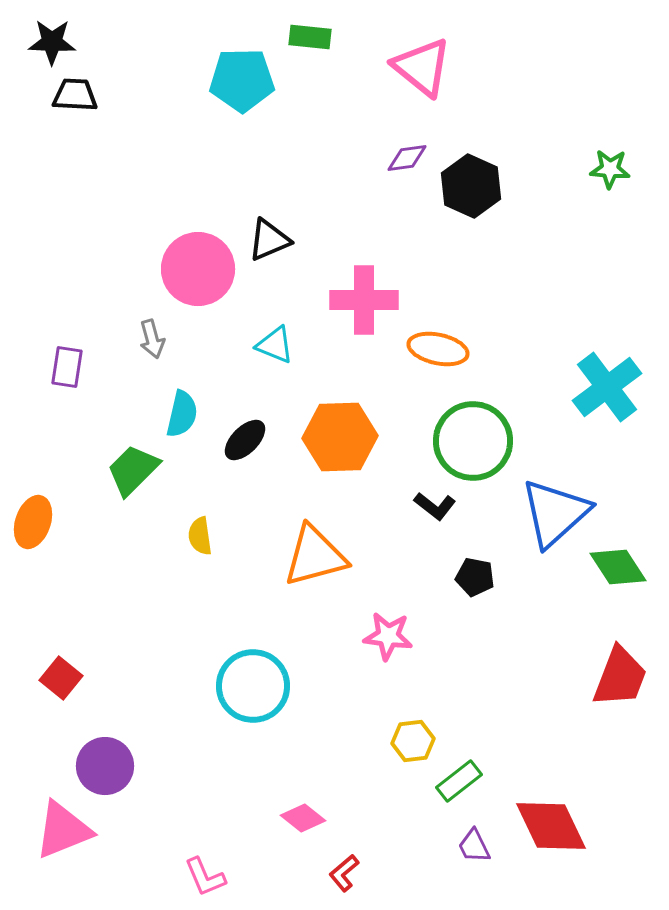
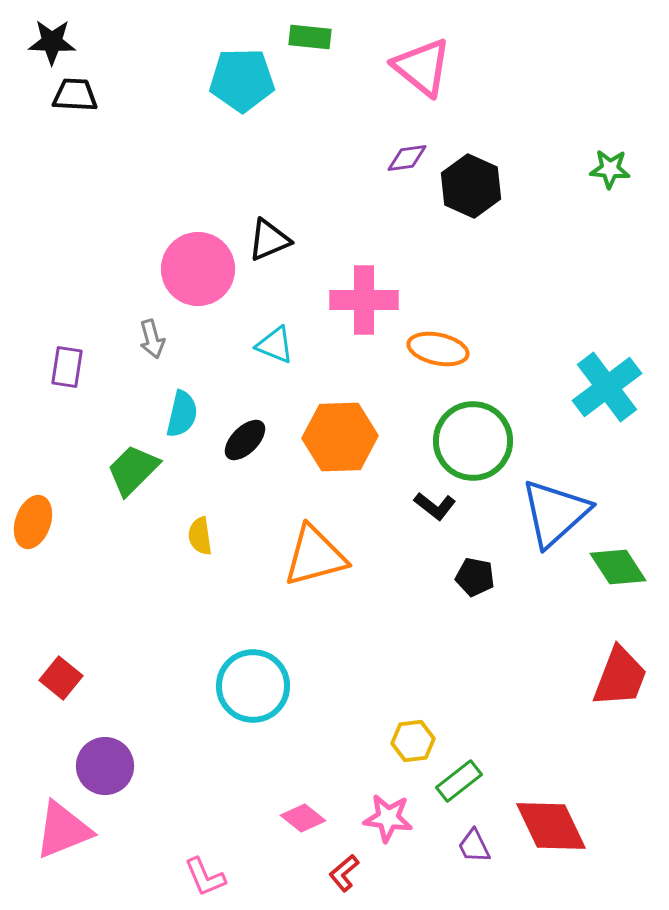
pink star at (388, 636): moved 182 px down
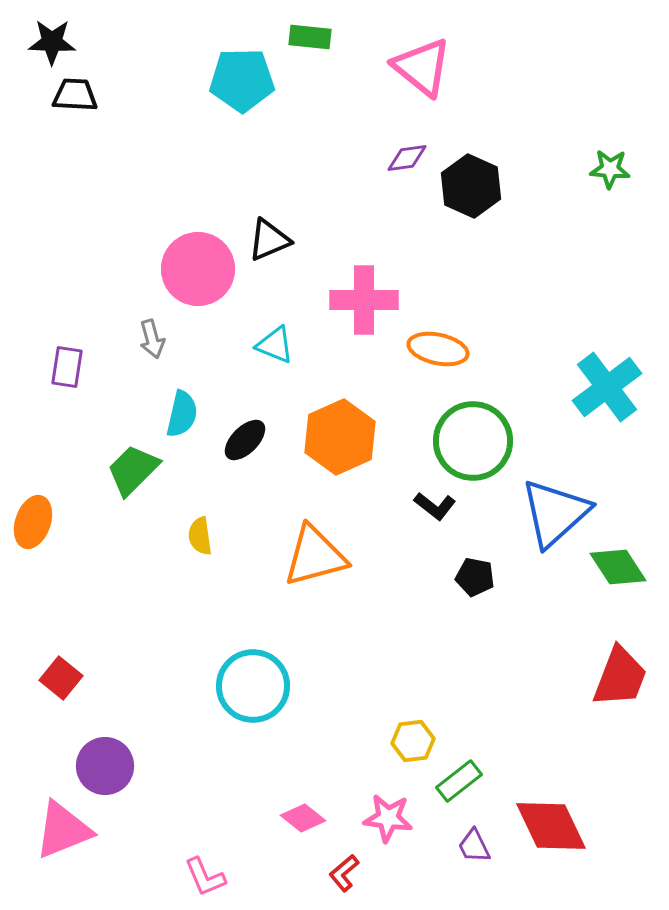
orange hexagon at (340, 437): rotated 22 degrees counterclockwise
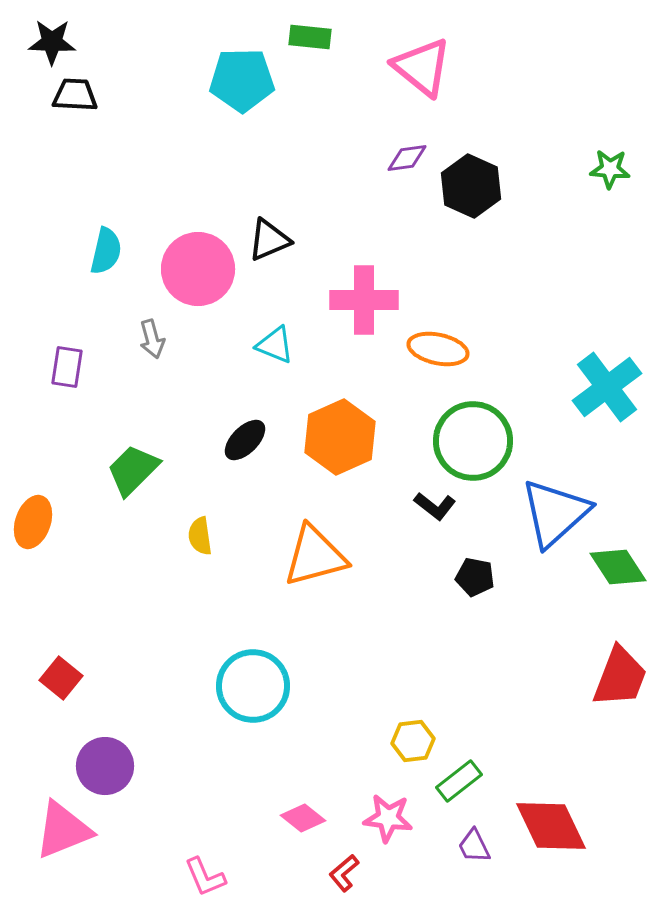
cyan semicircle at (182, 414): moved 76 px left, 163 px up
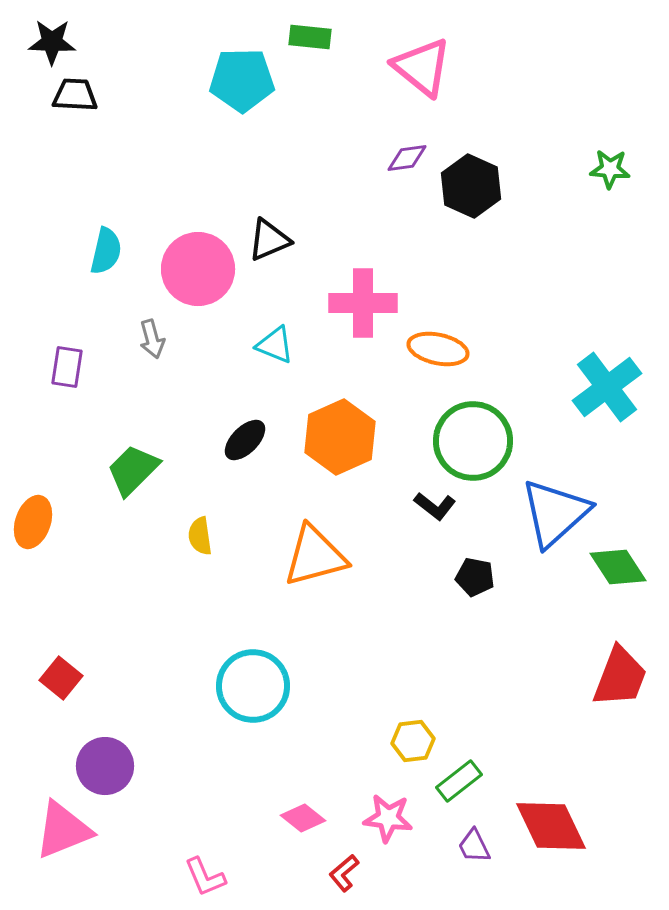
pink cross at (364, 300): moved 1 px left, 3 px down
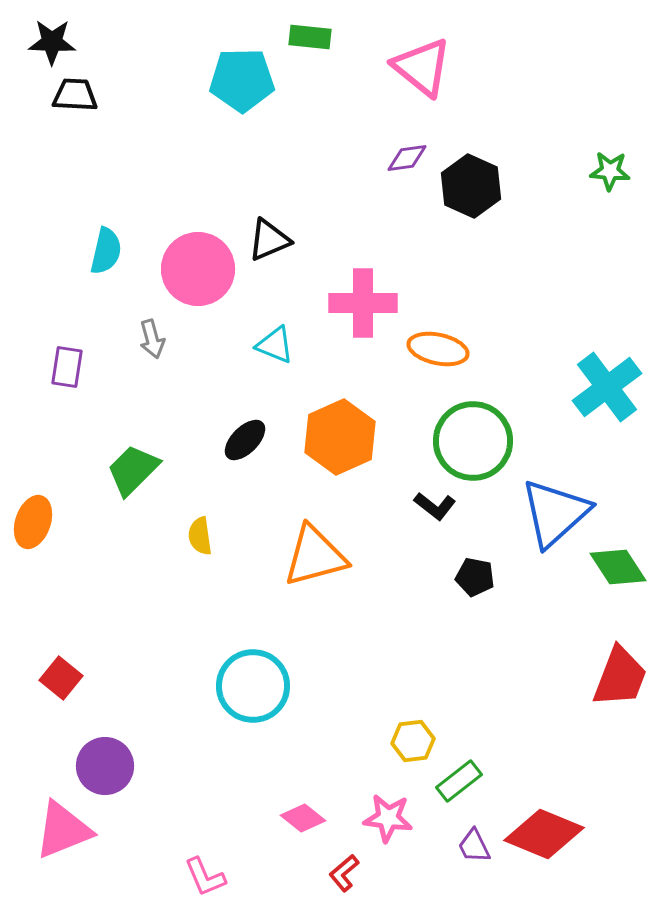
green star at (610, 169): moved 2 px down
red diamond at (551, 826): moved 7 px left, 8 px down; rotated 42 degrees counterclockwise
